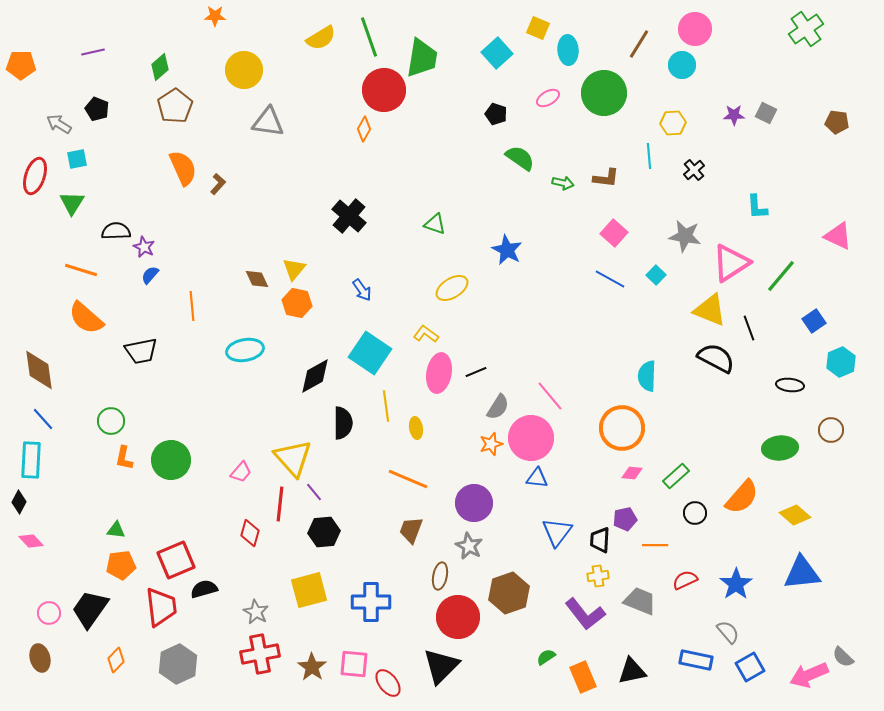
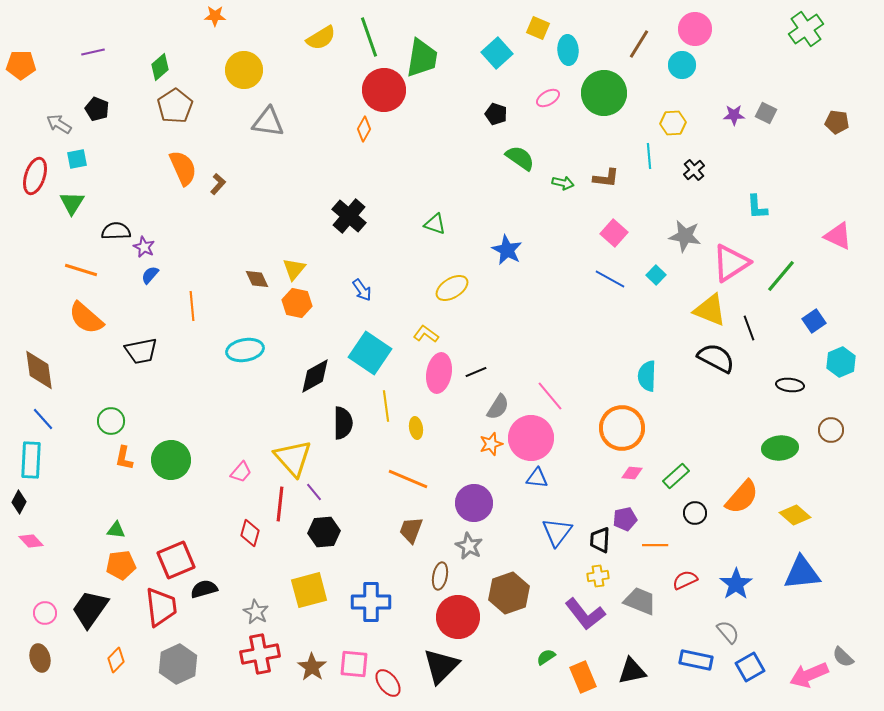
pink circle at (49, 613): moved 4 px left
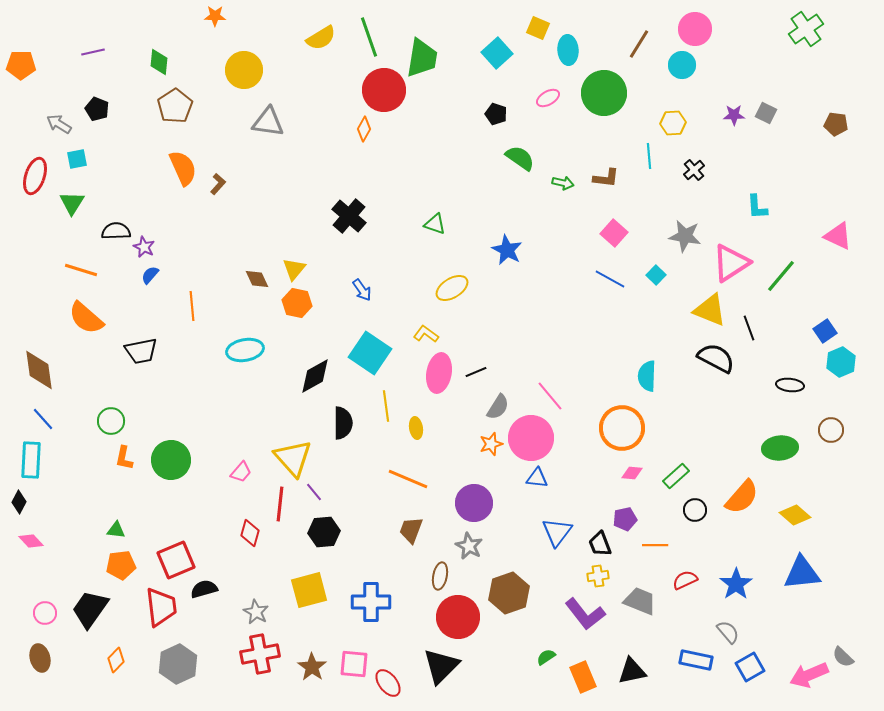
green diamond at (160, 67): moved 1 px left, 5 px up; rotated 44 degrees counterclockwise
brown pentagon at (837, 122): moved 1 px left, 2 px down
blue square at (814, 321): moved 11 px right, 10 px down
black circle at (695, 513): moved 3 px up
black trapezoid at (600, 540): moved 4 px down; rotated 24 degrees counterclockwise
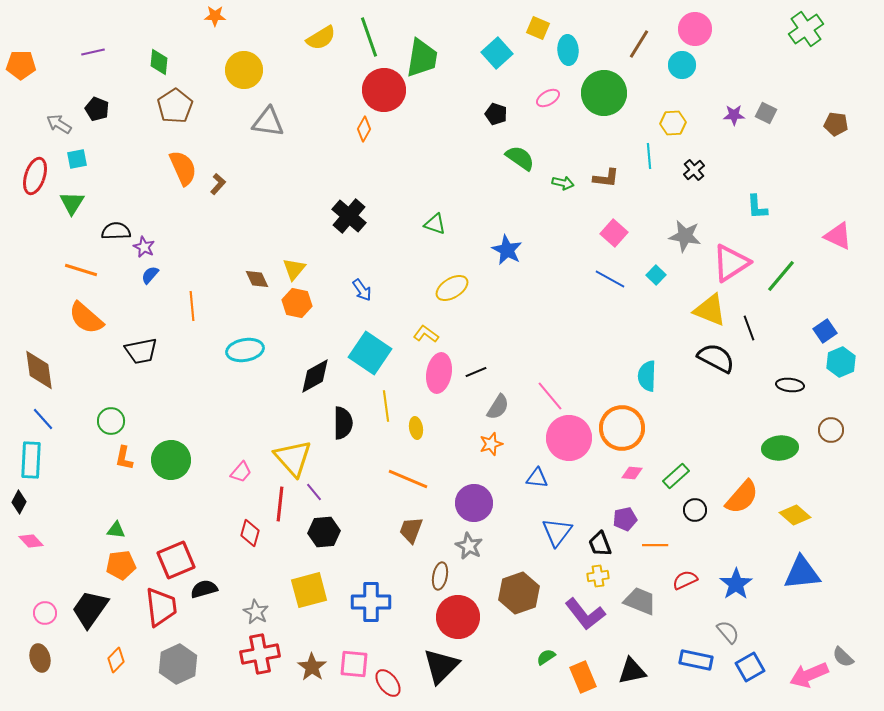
pink circle at (531, 438): moved 38 px right
brown hexagon at (509, 593): moved 10 px right
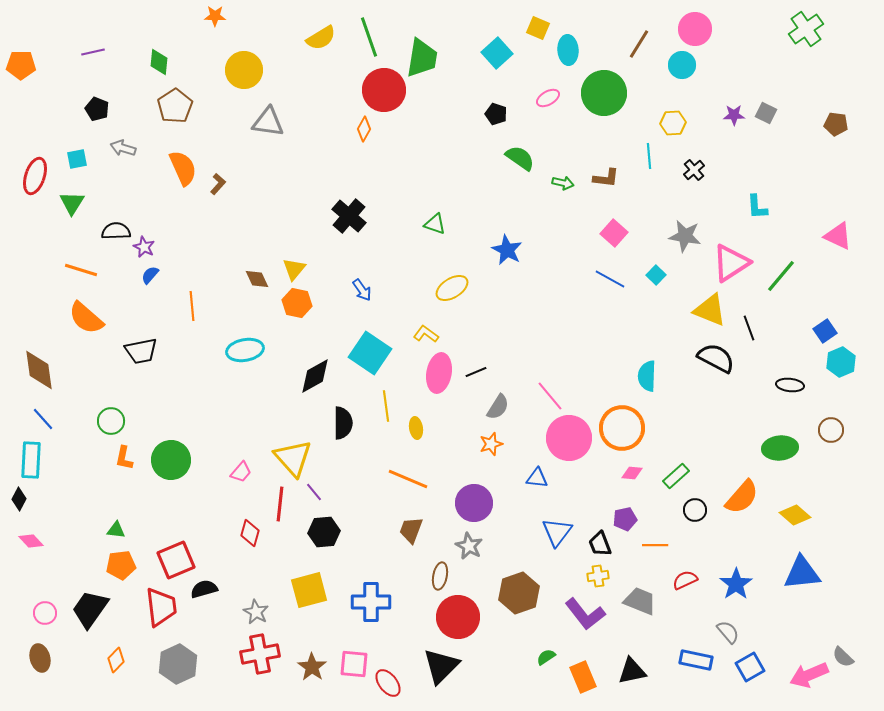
gray arrow at (59, 124): moved 64 px right, 24 px down; rotated 15 degrees counterclockwise
black diamond at (19, 502): moved 3 px up
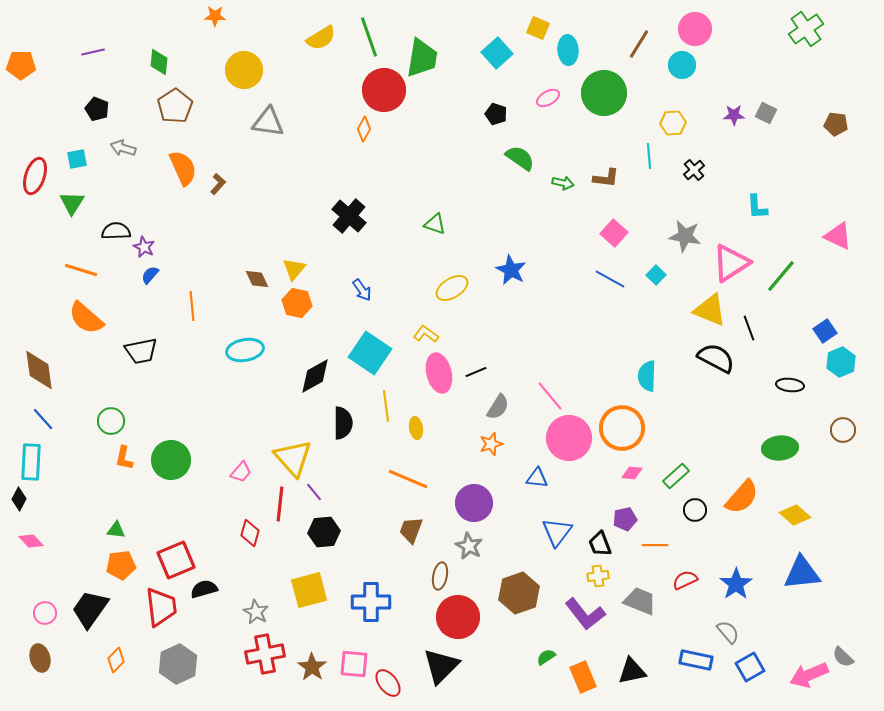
blue star at (507, 250): moved 4 px right, 20 px down
pink ellipse at (439, 373): rotated 24 degrees counterclockwise
brown circle at (831, 430): moved 12 px right
cyan rectangle at (31, 460): moved 2 px down
red cross at (260, 654): moved 5 px right
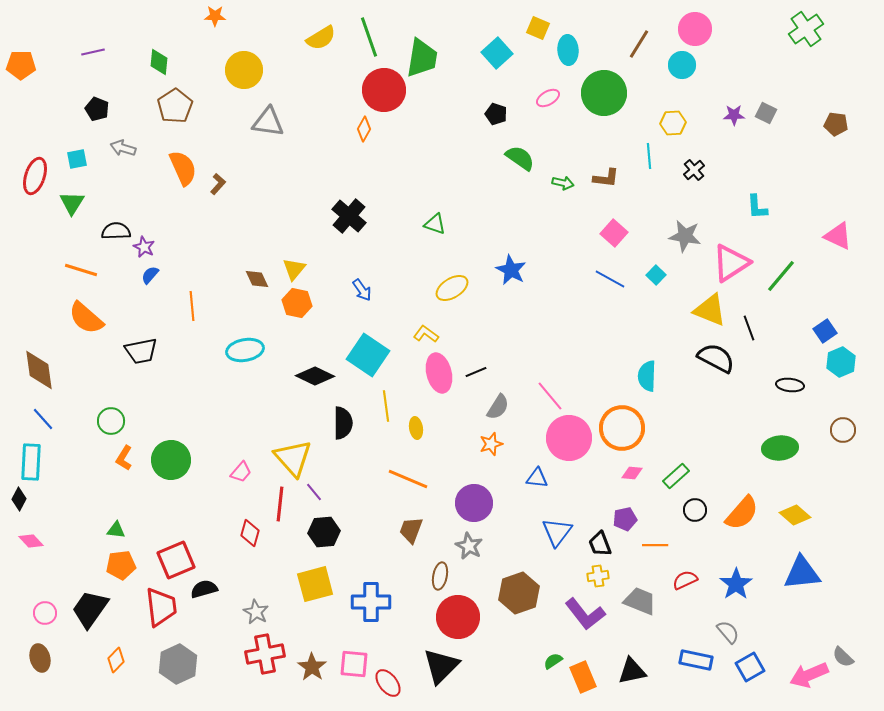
cyan square at (370, 353): moved 2 px left, 2 px down
black diamond at (315, 376): rotated 54 degrees clockwise
orange L-shape at (124, 458): rotated 20 degrees clockwise
orange semicircle at (742, 497): moved 16 px down
yellow square at (309, 590): moved 6 px right, 6 px up
green semicircle at (546, 657): moved 7 px right, 4 px down
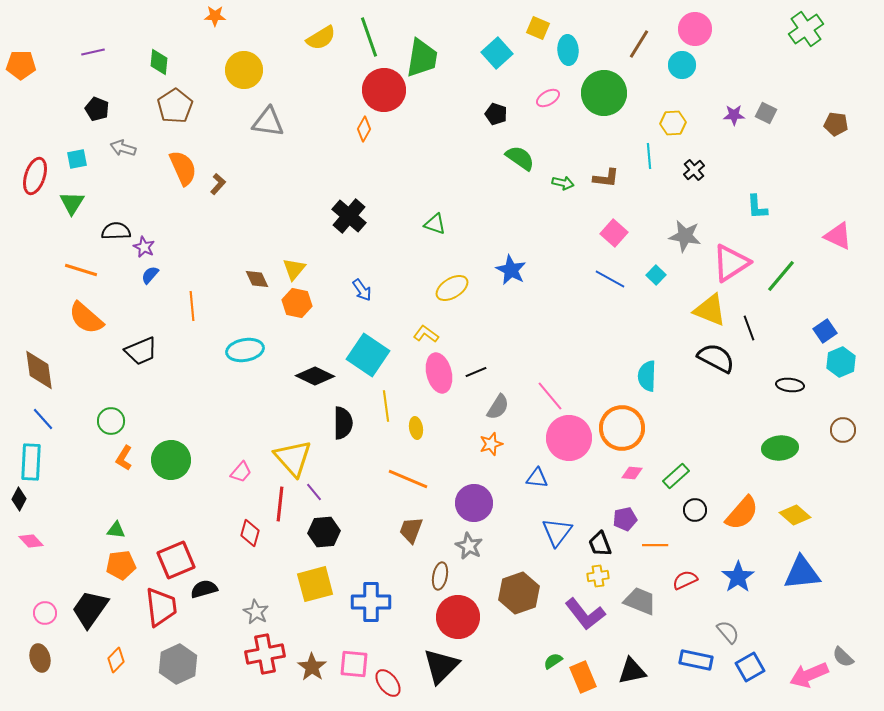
black trapezoid at (141, 351): rotated 12 degrees counterclockwise
blue star at (736, 584): moved 2 px right, 7 px up
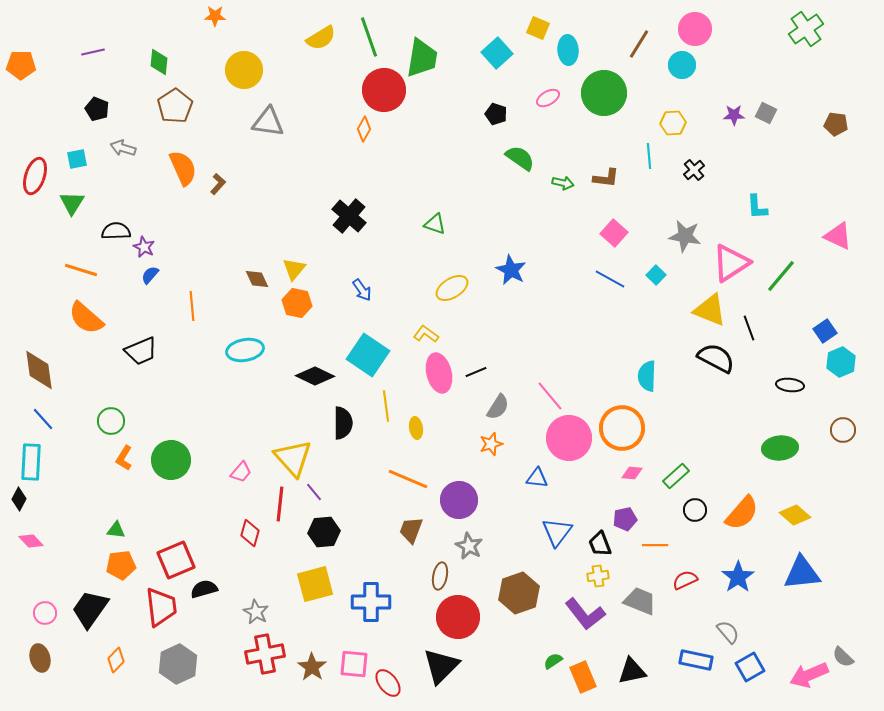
purple circle at (474, 503): moved 15 px left, 3 px up
